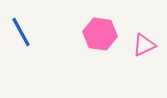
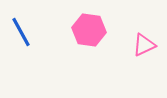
pink hexagon: moved 11 px left, 4 px up
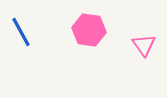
pink triangle: rotated 40 degrees counterclockwise
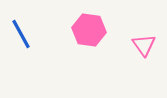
blue line: moved 2 px down
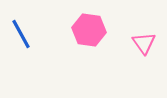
pink triangle: moved 2 px up
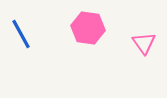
pink hexagon: moved 1 px left, 2 px up
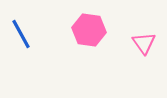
pink hexagon: moved 1 px right, 2 px down
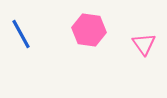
pink triangle: moved 1 px down
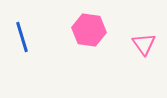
blue line: moved 1 px right, 3 px down; rotated 12 degrees clockwise
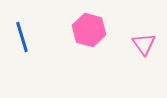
pink hexagon: rotated 8 degrees clockwise
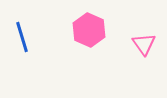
pink hexagon: rotated 8 degrees clockwise
